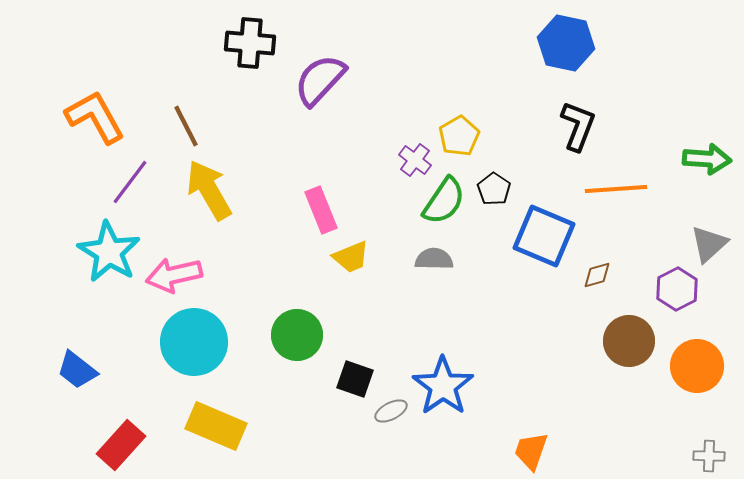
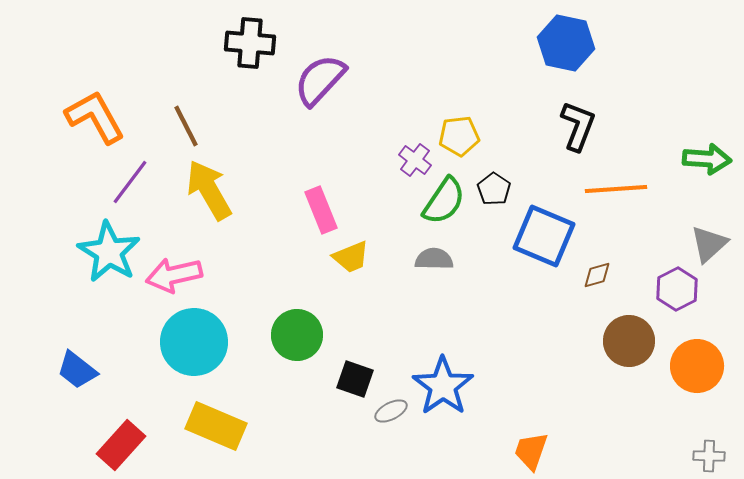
yellow pentagon: rotated 24 degrees clockwise
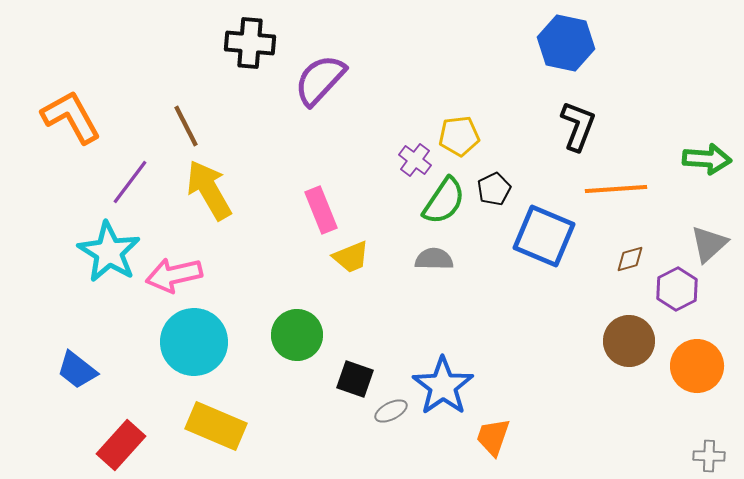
orange L-shape: moved 24 px left
black pentagon: rotated 12 degrees clockwise
brown diamond: moved 33 px right, 16 px up
orange trapezoid: moved 38 px left, 14 px up
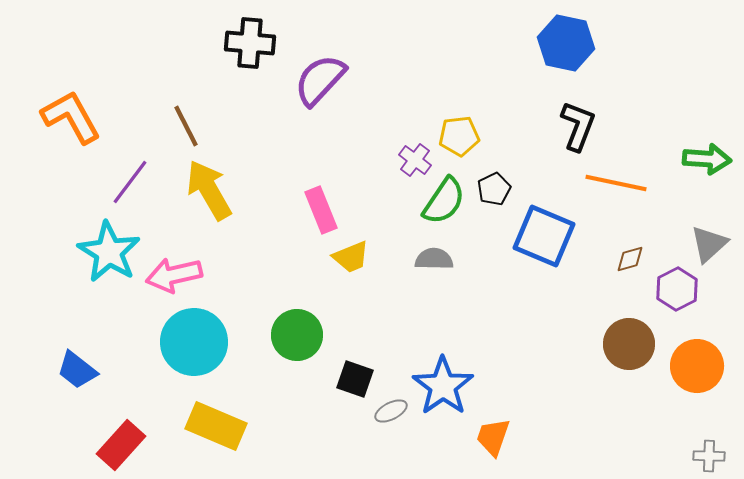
orange line: moved 6 px up; rotated 16 degrees clockwise
brown circle: moved 3 px down
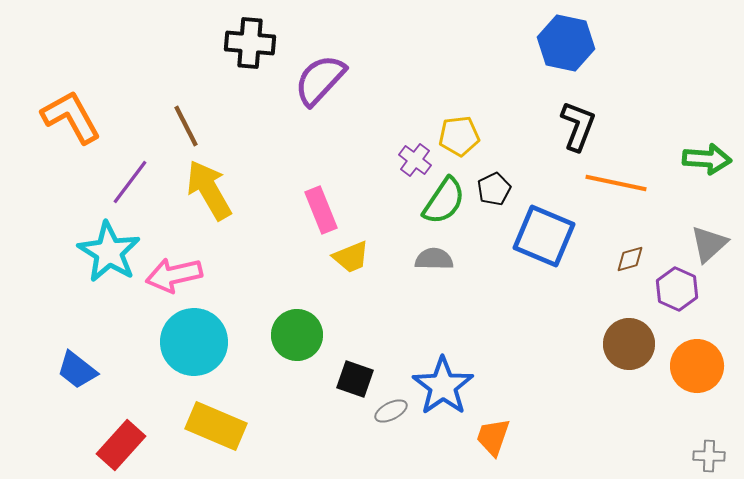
purple hexagon: rotated 9 degrees counterclockwise
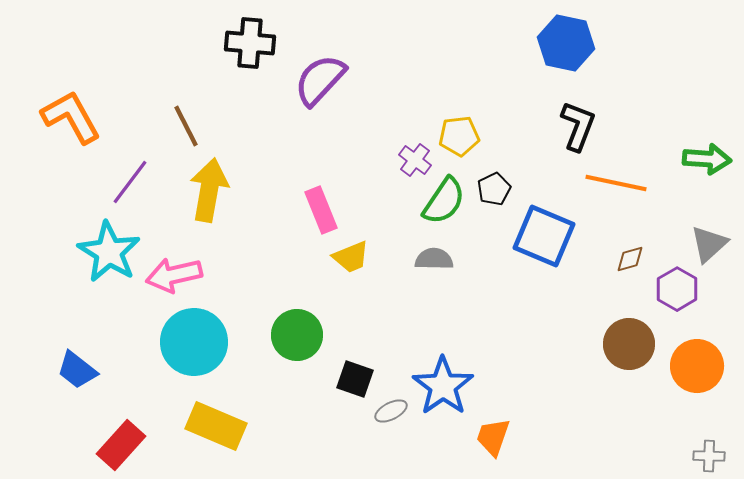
yellow arrow: rotated 40 degrees clockwise
purple hexagon: rotated 6 degrees clockwise
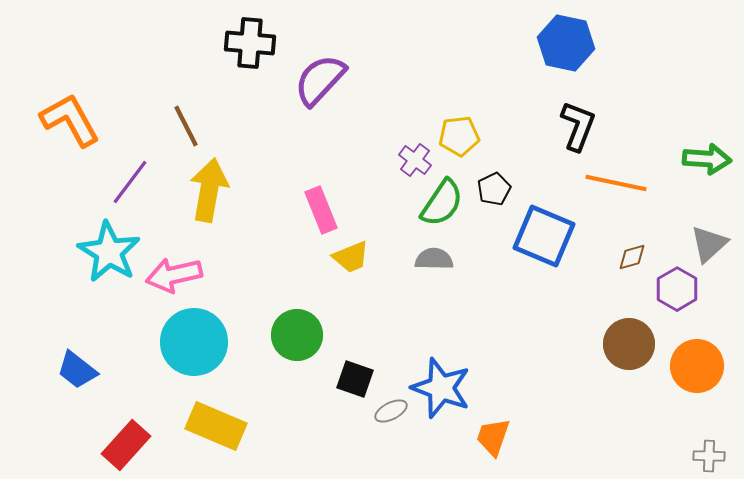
orange L-shape: moved 1 px left, 3 px down
green semicircle: moved 2 px left, 2 px down
brown diamond: moved 2 px right, 2 px up
blue star: moved 2 px left, 2 px down; rotated 16 degrees counterclockwise
red rectangle: moved 5 px right
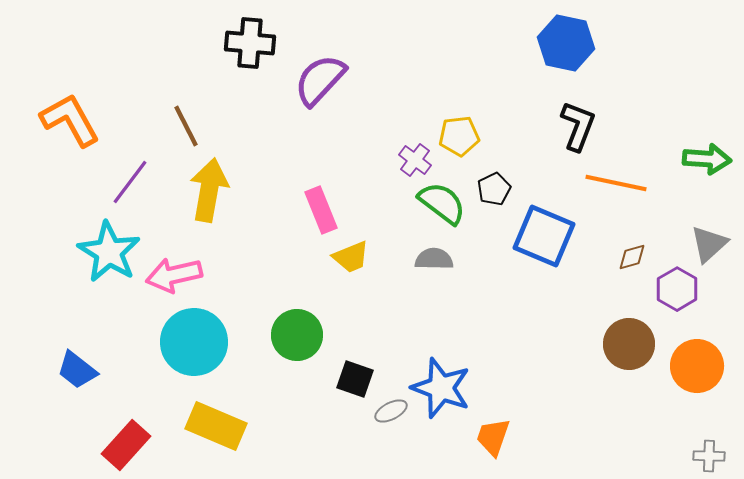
green semicircle: rotated 87 degrees counterclockwise
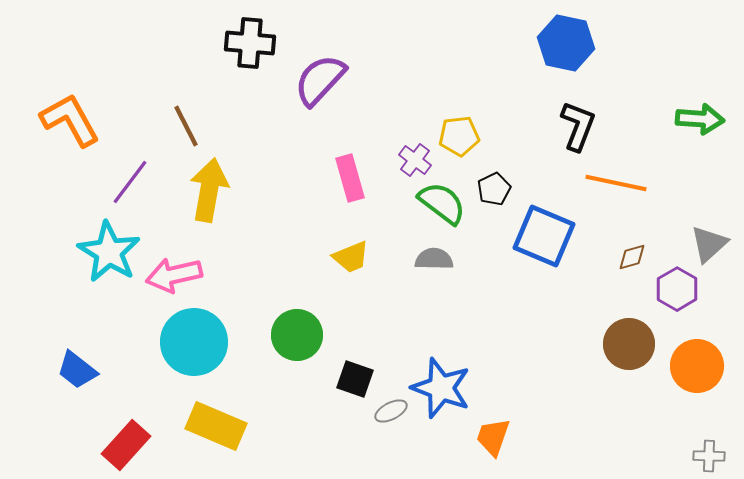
green arrow: moved 7 px left, 40 px up
pink rectangle: moved 29 px right, 32 px up; rotated 6 degrees clockwise
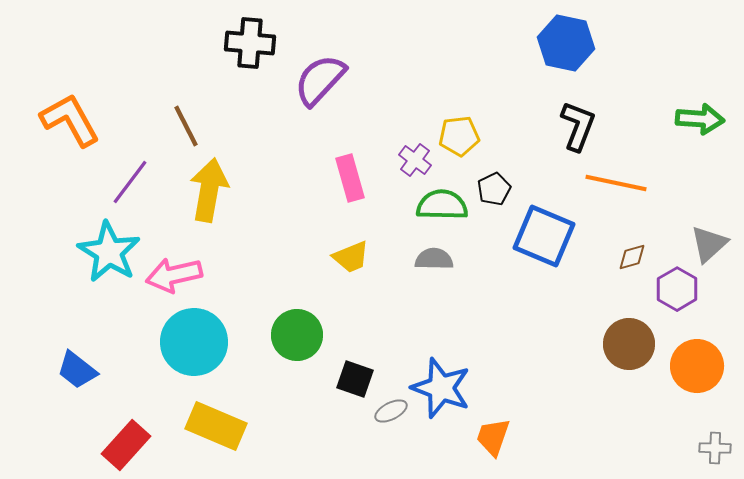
green semicircle: moved 2 px down; rotated 36 degrees counterclockwise
gray cross: moved 6 px right, 8 px up
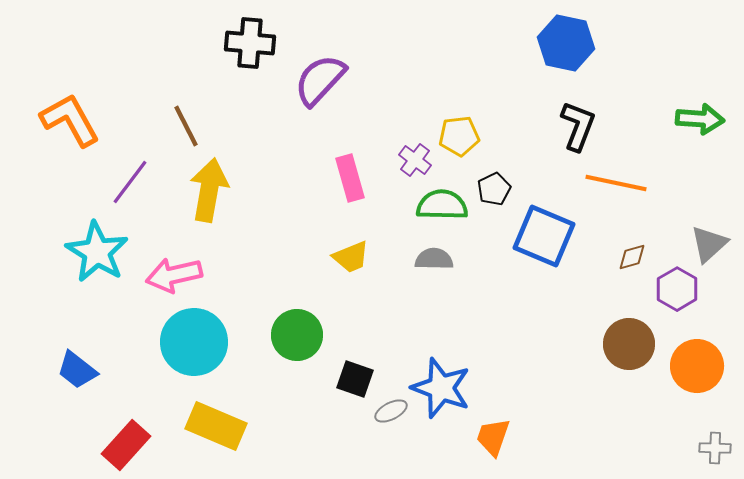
cyan star: moved 12 px left
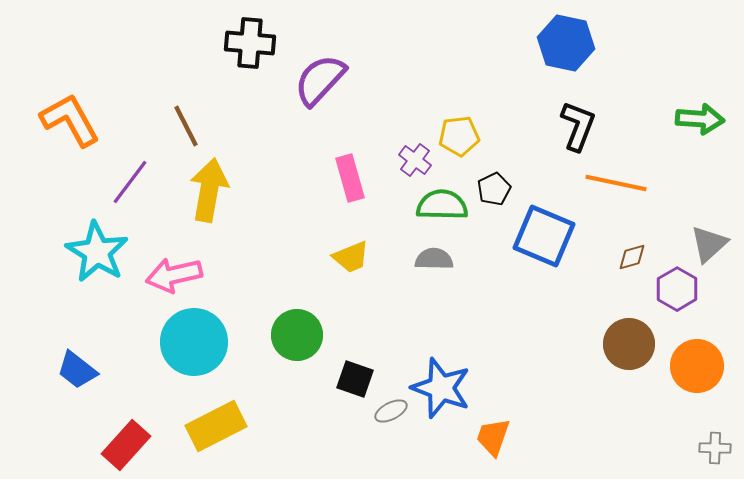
yellow rectangle: rotated 50 degrees counterclockwise
